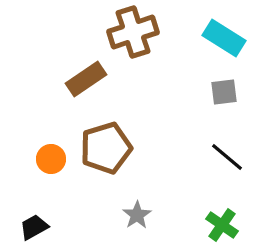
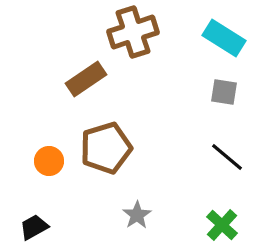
gray square: rotated 16 degrees clockwise
orange circle: moved 2 px left, 2 px down
green cross: rotated 8 degrees clockwise
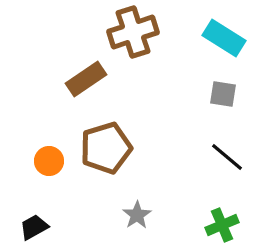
gray square: moved 1 px left, 2 px down
green cross: rotated 24 degrees clockwise
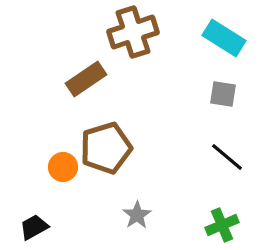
orange circle: moved 14 px right, 6 px down
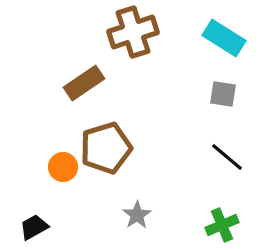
brown rectangle: moved 2 px left, 4 px down
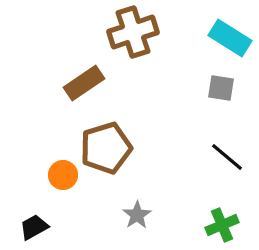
cyan rectangle: moved 6 px right
gray square: moved 2 px left, 6 px up
orange circle: moved 8 px down
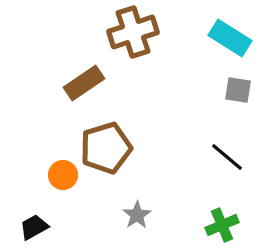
gray square: moved 17 px right, 2 px down
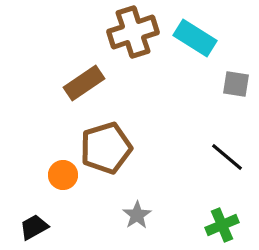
cyan rectangle: moved 35 px left
gray square: moved 2 px left, 6 px up
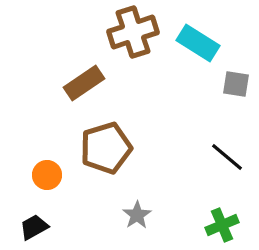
cyan rectangle: moved 3 px right, 5 px down
orange circle: moved 16 px left
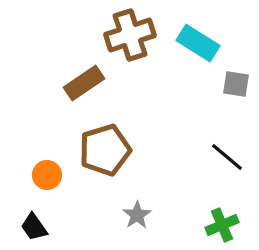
brown cross: moved 3 px left, 3 px down
brown pentagon: moved 1 px left, 2 px down
black trapezoid: rotated 96 degrees counterclockwise
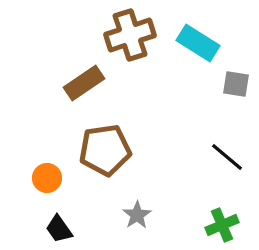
brown pentagon: rotated 9 degrees clockwise
orange circle: moved 3 px down
black trapezoid: moved 25 px right, 2 px down
